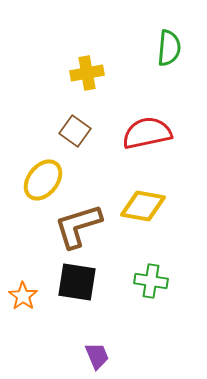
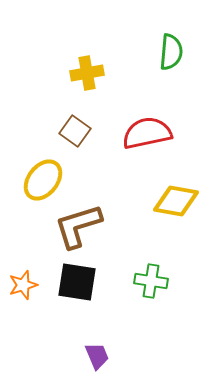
green semicircle: moved 2 px right, 4 px down
yellow diamond: moved 33 px right, 5 px up
orange star: moved 11 px up; rotated 20 degrees clockwise
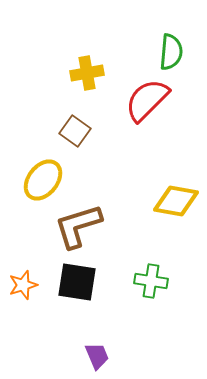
red semicircle: moved 33 px up; rotated 33 degrees counterclockwise
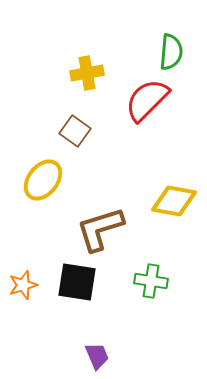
yellow diamond: moved 2 px left
brown L-shape: moved 22 px right, 3 px down
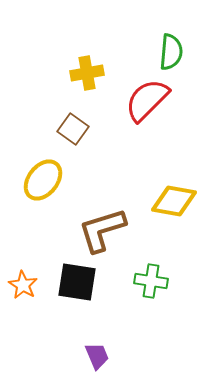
brown square: moved 2 px left, 2 px up
brown L-shape: moved 2 px right, 1 px down
orange star: rotated 24 degrees counterclockwise
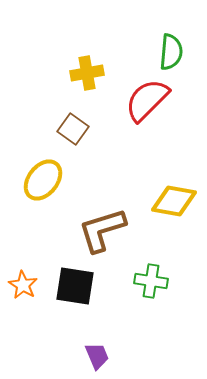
black square: moved 2 px left, 4 px down
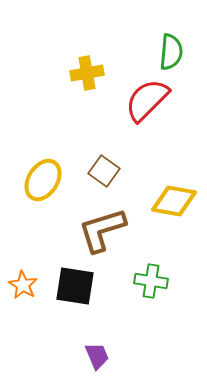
brown square: moved 31 px right, 42 px down
yellow ellipse: rotated 6 degrees counterclockwise
